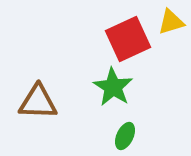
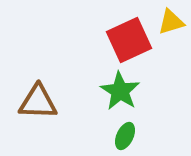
red square: moved 1 px right, 1 px down
green star: moved 7 px right, 4 px down
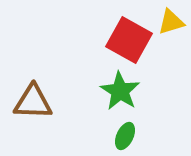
red square: rotated 36 degrees counterclockwise
brown triangle: moved 5 px left
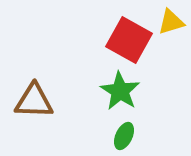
brown triangle: moved 1 px right, 1 px up
green ellipse: moved 1 px left
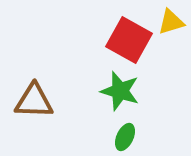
green star: rotated 15 degrees counterclockwise
green ellipse: moved 1 px right, 1 px down
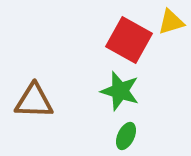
green ellipse: moved 1 px right, 1 px up
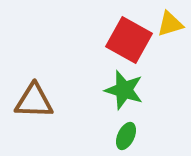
yellow triangle: moved 1 px left, 2 px down
green star: moved 4 px right, 1 px up
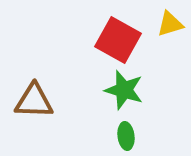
red square: moved 11 px left
green ellipse: rotated 32 degrees counterclockwise
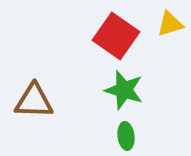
red square: moved 2 px left, 4 px up; rotated 6 degrees clockwise
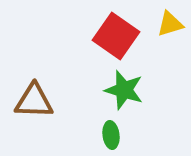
green ellipse: moved 15 px left, 1 px up
